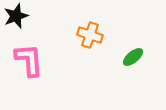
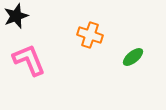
pink L-shape: rotated 18 degrees counterclockwise
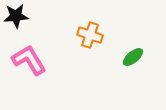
black star: rotated 15 degrees clockwise
pink L-shape: rotated 9 degrees counterclockwise
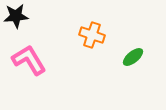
orange cross: moved 2 px right
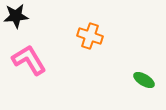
orange cross: moved 2 px left, 1 px down
green ellipse: moved 11 px right, 23 px down; rotated 70 degrees clockwise
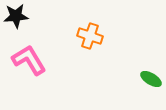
green ellipse: moved 7 px right, 1 px up
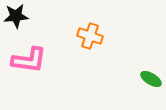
pink L-shape: rotated 129 degrees clockwise
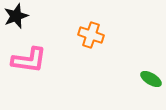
black star: rotated 15 degrees counterclockwise
orange cross: moved 1 px right, 1 px up
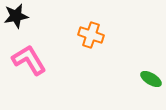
black star: rotated 10 degrees clockwise
pink L-shape: rotated 129 degrees counterclockwise
